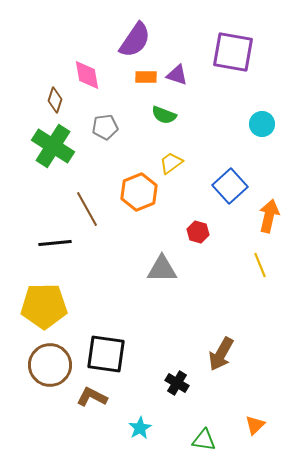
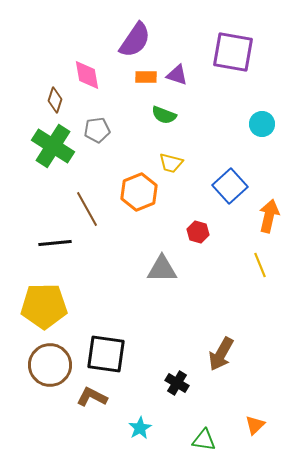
gray pentagon: moved 8 px left, 3 px down
yellow trapezoid: rotated 130 degrees counterclockwise
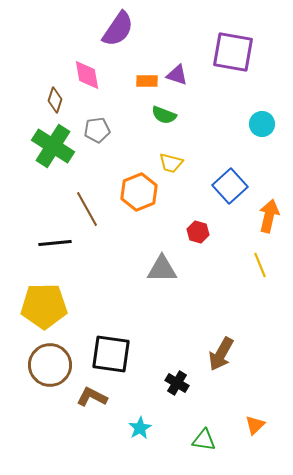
purple semicircle: moved 17 px left, 11 px up
orange rectangle: moved 1 px right, 4 px down
black square: moved 5 px right
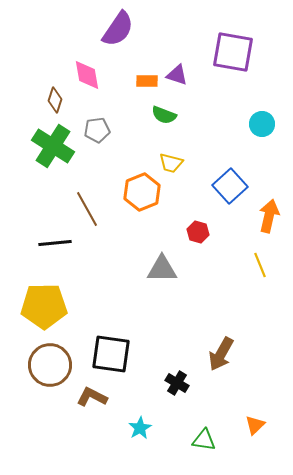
orange hexagon: moved 3 px right
